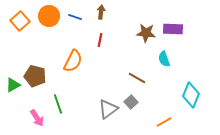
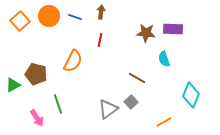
brown pentagon: moved 1 px right, 2 px up
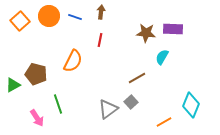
cyan semicircle: moved 2 px left, 2 px up; rotated 49 degrees clockwise
brown line: rotated 60 degrees counterclockwise
cyan diamond: moved 10 px down
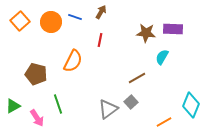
brown arrow: rotated 24 degrees clockwise
orange circle: moved 2 px right, 6 px down
green triangle: moved 21 px down
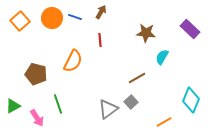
orange circle: moved 1 px right, 4 px up
purple rectangle: moved 17 px right; rotated 42 degrees clockwise
red line: rotated 16 degrees counterclockwise
cyan diamond: moved 5 px up
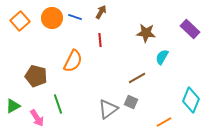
brown pentagon: moved 2 px down
gray square: rotated 24 degrees counterclockwise
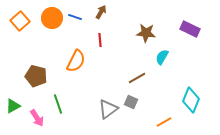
purple rectangle: rotated 18 degrees counterclockwise
orange semicircle: moved 3 px right
